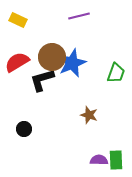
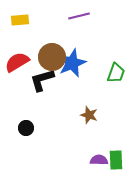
yellow rectangle: moved 2 px right; rotated 30 degrees counterclockwise
black circle: moved 2 px right, 1 px up
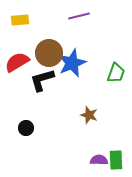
brown circle: moved 3 px left, 4 px up
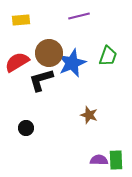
yellow rectangle: moved 1 px right
green trapezoid: moved 8 px left, 17 px up
black L-shape: moved 1 px left
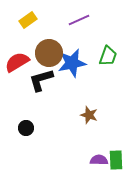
purple line: moved 4 px down; rotated 10 degrees counterclockwise
yellow rectangle: moved 7 px right; rotated 30 degrees counterclockwise
blue star: rotated 12 degrees clockwise
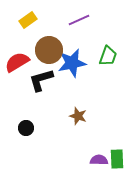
brown circle: moved 3 px up
brown star: moved 11 px left, 1 px down
green rectangle: moved 1 px right, 1 px up
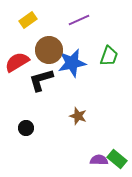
green trapezoid: moved 1 px right
green rectangle: rotated 48 degrees counterclockwise
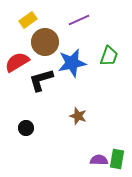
brown circle: moved 4 px left, 8 px up
green rectangle: rotated 60 degrees clockwise
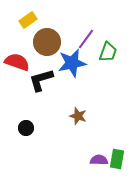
purple line: moved 7 px right, 19 px down; rotated 30 degrees counterclockwise
brown circle: moved 2 px right
green trapezoid: moved 1 px left, 4 px up
red semicircle: rotated 50 degrees clockwise
